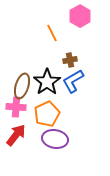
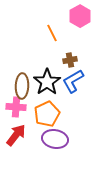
brown ellipse: rotated 15 degrees counterclockwise
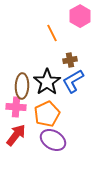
purple ellipse: moved 2 px left, 1 px down; rotated 20 degrees clockwise
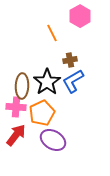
orange pentagon: moved 5 px left, 1 px up
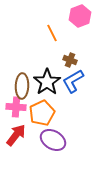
pink hexagon: rotated 10 degrees clockwise
brown cross: rotated 32 degrees clockwise
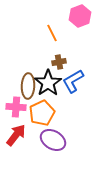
brown cross: moved 11 px left, 2 px down; rotated 32 degrees counterclockwise
black star: moved 1 px right, 1 px down
brown ellipse: moved 6 px right
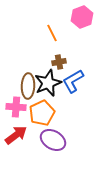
pink hexagon: moved 2 px right, 1 px down
black star: rotated 12 degrees clockwise
red arrow: rotated 15 degrees clockwise
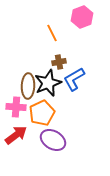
blue L-shape: moved 1 px right, 2 px up
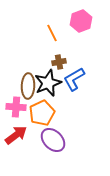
pink hexagon: moved 1 px left, 4 px down
purple ellipse: rotated 15 degrees clockwise
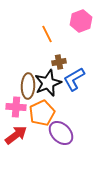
orange line: moved 5 px left, 1 px down
purple ellipse: moved 8 px right, 7 px up
